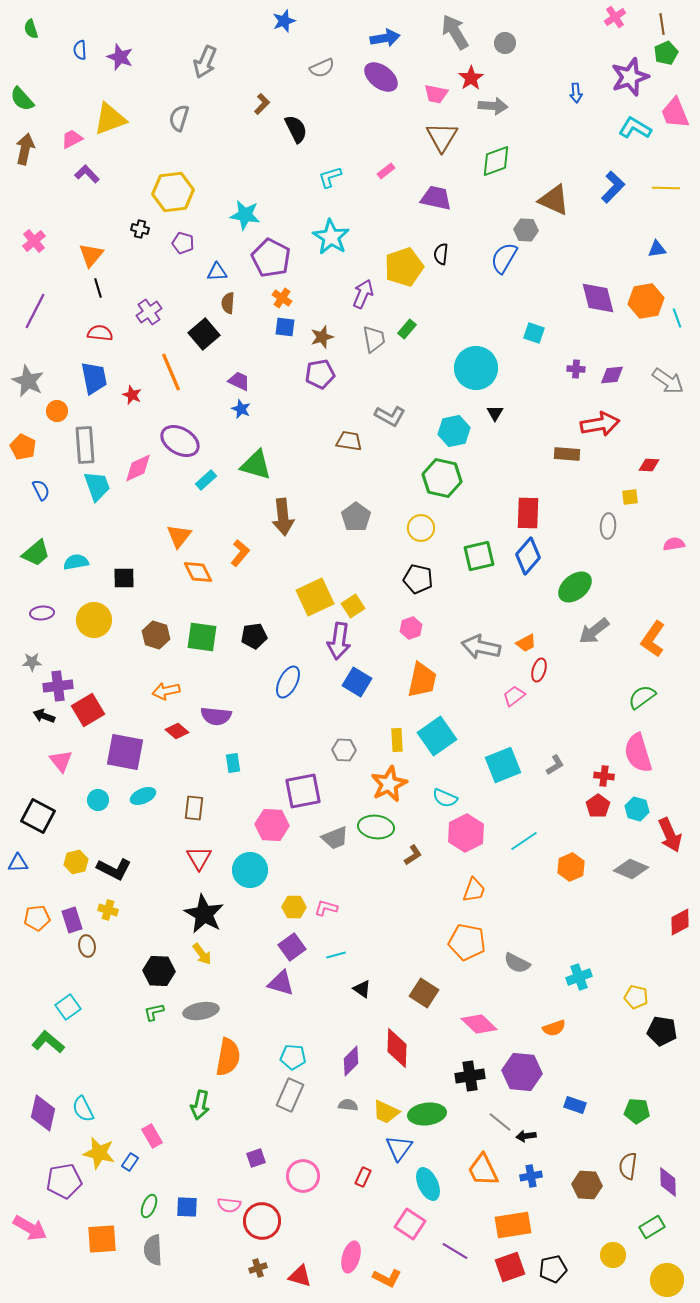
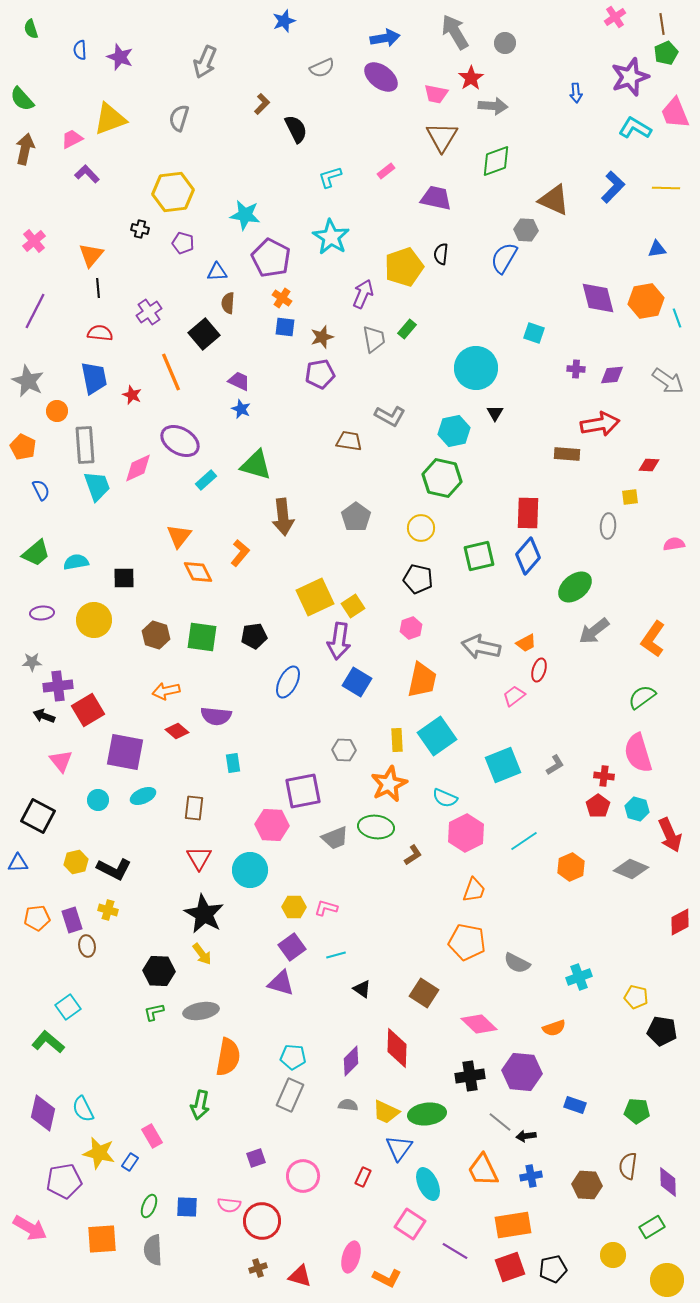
black line at (98, 288): rotated 12 degrees clockwise
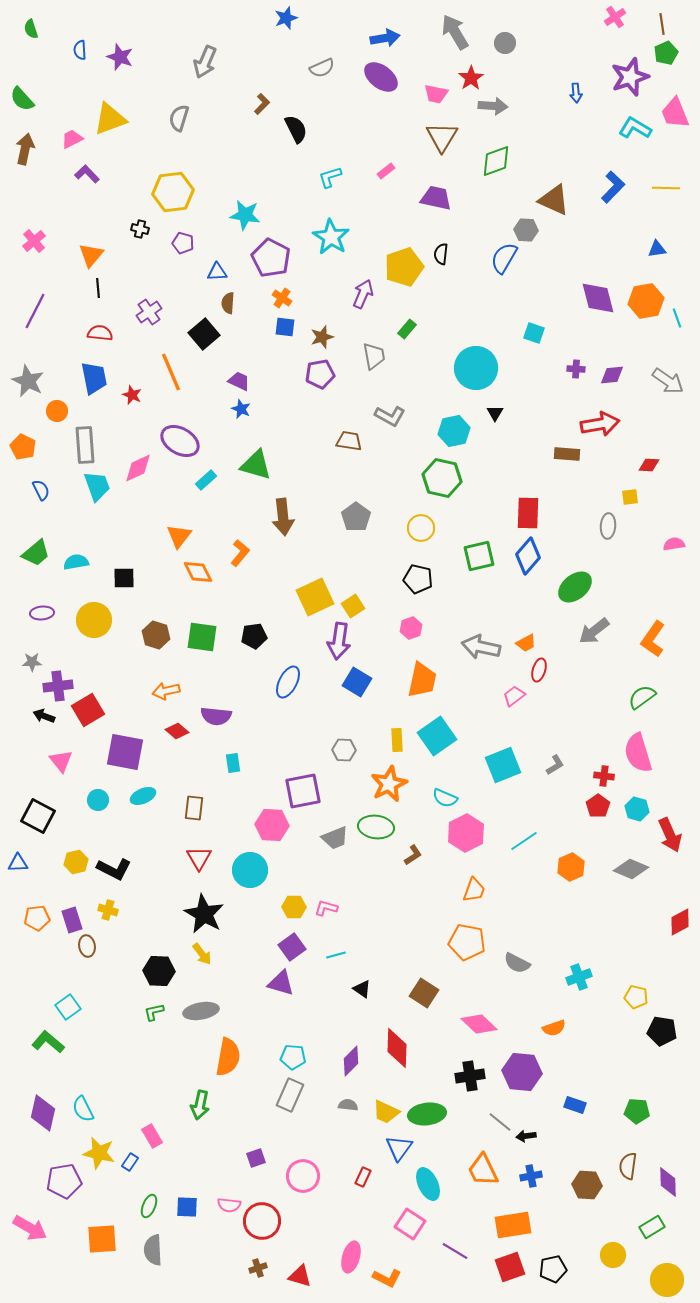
blue star at (284, 21): moved 2 px right, 3 px up
gray trapezoid at (374, 339): moved 17 px down
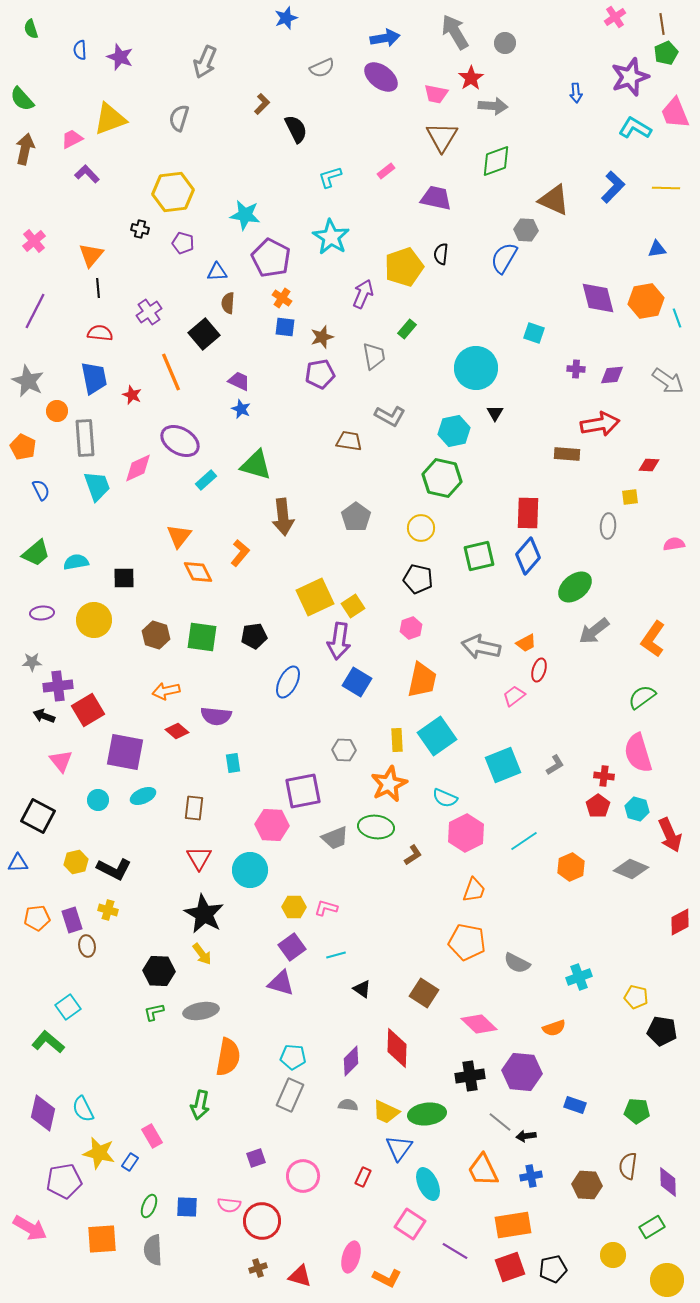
gray rectangle at (85, 445): moved 7 px up
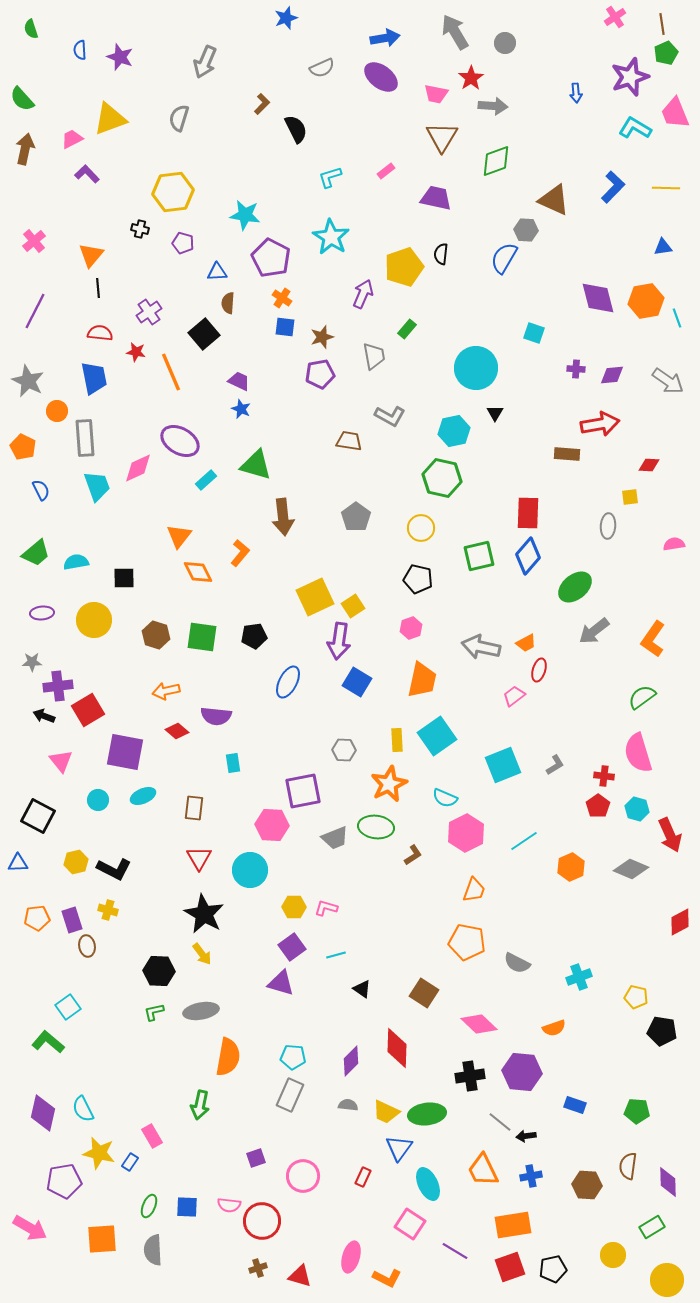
blue triangle at (657, 249): moved 6 px right, 2 px up
red star at (132, 395): moved 4 px right, 43 px up; rotated 12 degrees counterclockwise
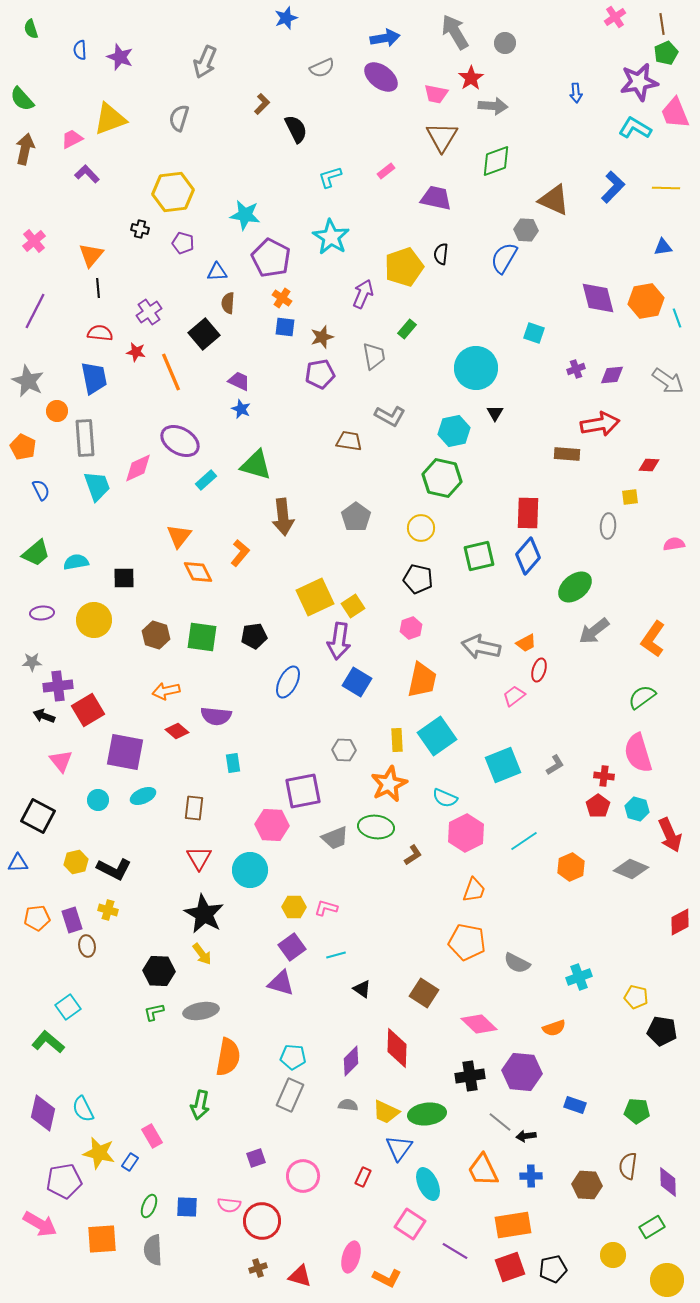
purple star at (630, 77): moved 9 px right, 5 px down; rotated 9 degrees clockwise
purple cross at (576, 369): rotated 24 degrees counterclockwise
blue cross at (531, 1176): rotated 10 degrees clockwise
pink arrow at (30, 1228): moved 10 px right, 4 px up
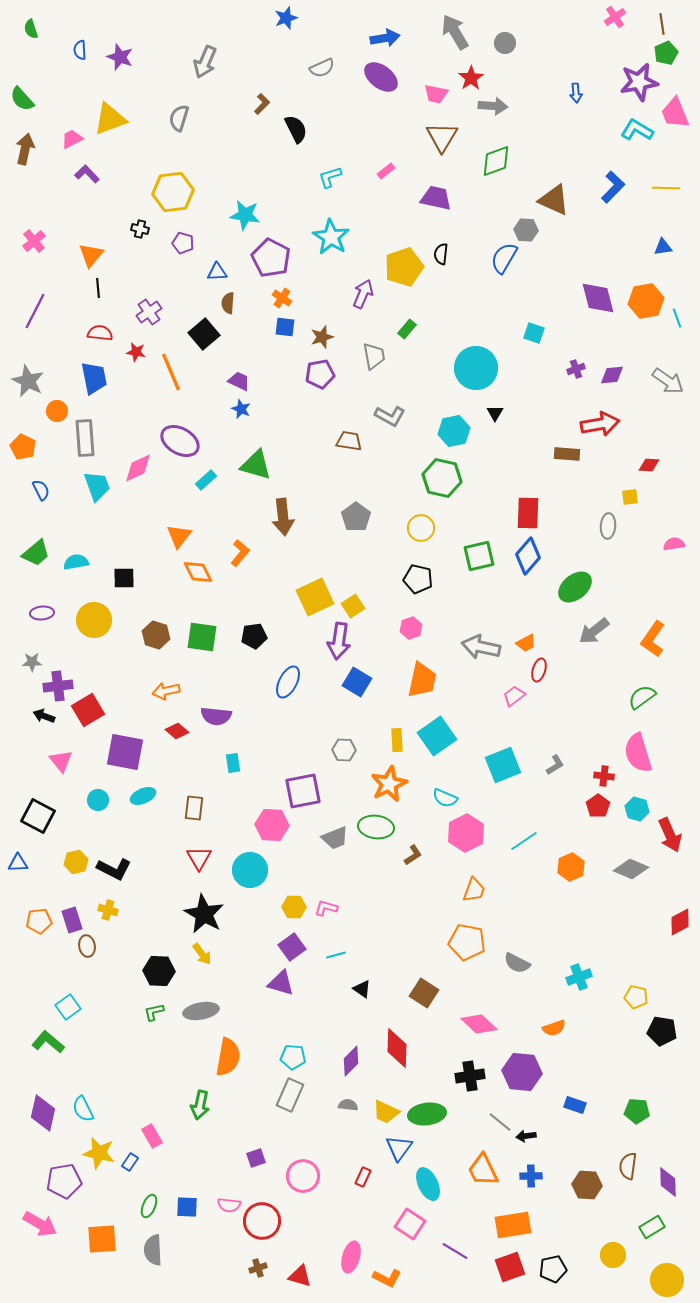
cyan L-shape at (635, 128): moved 2 px right, 2 px down
orange pentagon at (37, 918): moved 2 px right, 3 px down
